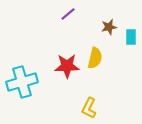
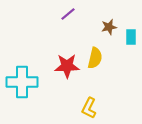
cyan cross: rotated 16 degrees clockwise
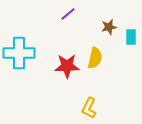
cyan cross: moved 3 px left, 29 px up
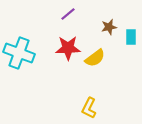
cyan cross: rotated 20 degrees clockwise
yellow semicircle: rotated 40 degrees clockwise
red star: moved 1 px right, 18 px up
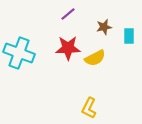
brown star: moved 5 px left
cyan rectangle: moved 2 px left, 1 px up
yellow semicircle: rotated 10 degrees clockwise
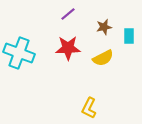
yellow semicircle: moved 8 px right
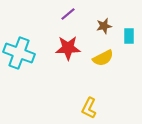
brown star: moved 1 px up
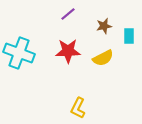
red star: moved 3 px down
yellow L-shape: moved 11 px left
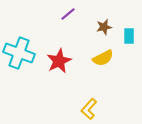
brown star: moved 1 px down
red star: moved 9 px left, 10 px down; rotated 25 degrees counterclockwise
yellow L-shape: moved 11 px right, 1 px down; rotated 15 degrees clockwise
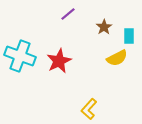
brown star: rotated 21 degrees counterclockwise
cyan cross: moved 1 px right, 3 px down
yellow semicircle: moved 14 px right
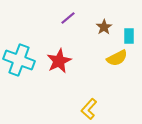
purple line: moved 4 px down
cyan cross: moved 1 px left, 4 px down
